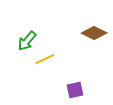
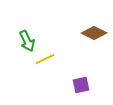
green arrow: rotated 65 degrees counterclockwise
purple square: moved 6 px right, 5 px up
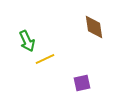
brown diamond: moved 6 px up; rotated 55 degrees clockwise
purple square: moved 1 px right, 2 px up
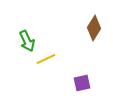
brown diamond: moved 1 px down; rotated 40 degrees clockwise
yellow line: moved 1 px right
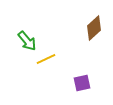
brown diamond: rotated 15 degrees clockwise
green arrow: rotated 15 degrees counterclockwise
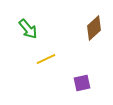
green arrow: moved 1 px right, 12 px up
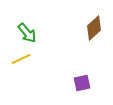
green arrow: moved 1 px left, 4 px down
yellow line: moved 25 px left
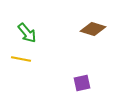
brown diamond: moved 1 px left, 1 px down; rotated 60 degrees clockwise
yellow line: rotated 36 degrees clockwise
